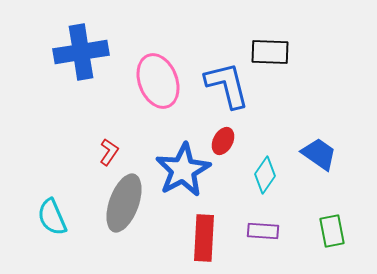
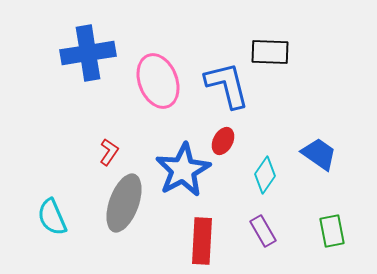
blue cross: moved 7 px right, 1 px down
purple rectangle: rotated 56 degrees clockwise
red rectangle: moved 2 px left, 3 px down
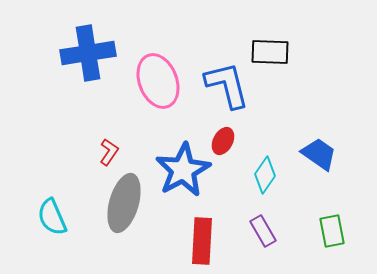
gray ellipse: rotated 4 degrees counterclockwise
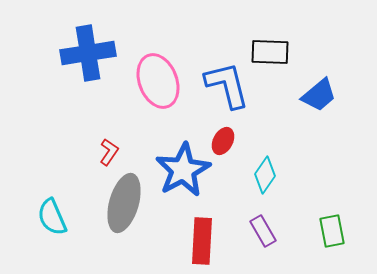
blue trapezoid: moved 59 px up; rotated 105 degrees clockwise
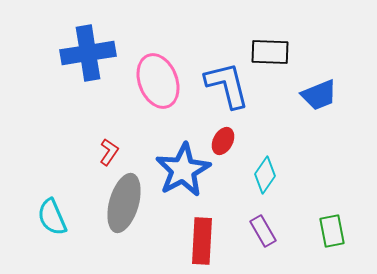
blue trapezoid: rotated 18 degrees clockwise
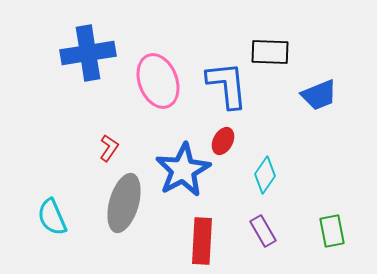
blue L-shape: rotated 8 degrees clockwise
red L-shape: moved 4 px up
